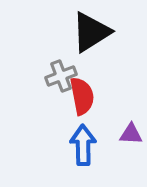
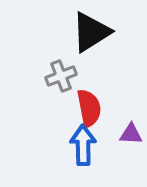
red semicircle: moved 7 px right, 12 px down
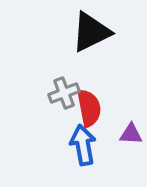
black triangle: rotated 6 degrees clockwise
gray cross: moved 3 px right, 17 px down
blue arrow: rotated 9 degrees counterclockwise
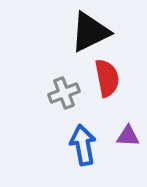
black triangle: moved 1 px left
red semicircle: moved 18 px right, 30 px up
purple triangle: moved 3 px left, 2 px down
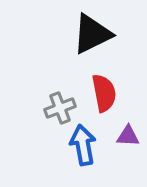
black triangle: moved 2 px right, 2 px down
red semicircle: moved 3 px left, 15 px down
gray cross: moved 4 px left, 15 px down
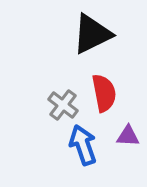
gray cross: moved 3 px right, 3 px up; rotated 32 degrees counterclockwise
blue arrow: rotated 9 degrees counterclockwise
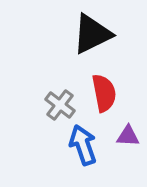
gray cross: moved 3 px left
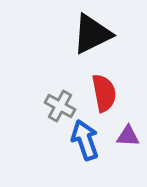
gray cross: moved 1 px down; rotated 8 degrees counterclockwise
blue arrow: moved 2 px right, 5 px up
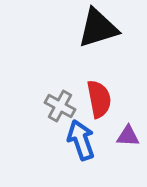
black triangle: moved 6 px right, 6 px up; rotated 9 degrees clockwise
red semicircle: moved 5 px left, 6 px down
blue arrow: moved 4 px left
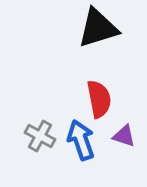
gray cross: moved 20 px left, 30 px down
purple triangle: moved 4 px left; rotated 15 degrees clockwise
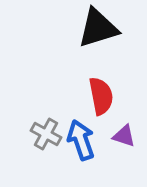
red semicircle: moved 2 px right, 3 px up
gray cross: moved 6 px right, 2 px up
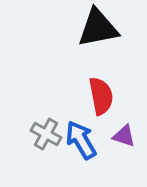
black triangle: rotated 6 degrees clockwise
blue arrow: rotated 12 degrees counterclockwise
